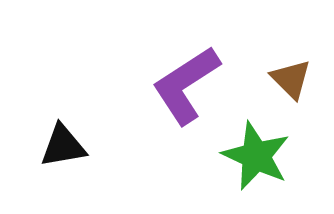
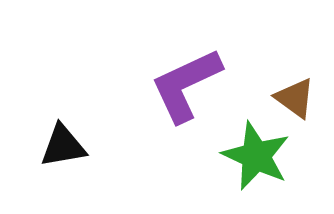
brown triangle: moved 4 px right, 19 px down; rotated 9 degrees counterclockwise
purple L-shape: rotated 8 degrees clockwise
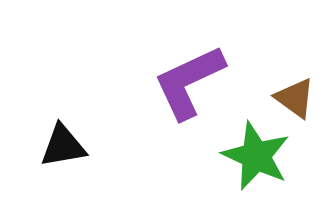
purple L-shape: moved 3 px right, 3 px up
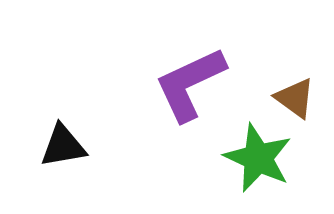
purple L-shape: moved 1 px right, 2 px down
green star: moved 2 px right, 2 px down
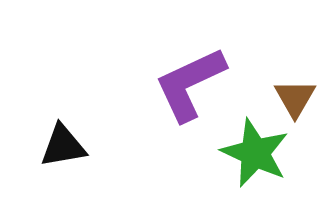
brown triangle: rotated 24 degrees clockwise
green star: moved 3 px left, 5 px up
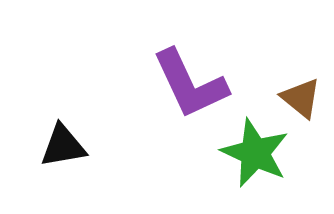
purple L-shape: rotated 90 degrees counterclockwise
brown triangle: moved 6 px right; rotated 21 degrees counterclockwise
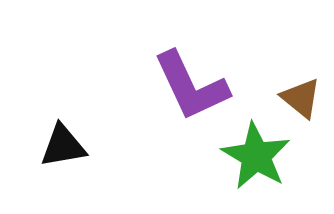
purple L-shape: moved 1 px right, 2 px down
green star: moved 1 px right, 3 px down; rotated 6 degrees clockwise
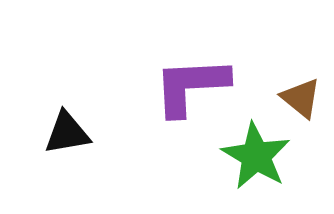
purple L-shape: rotated 112 degrees clockwise
black triangle: moved 4 px right, 13 px up
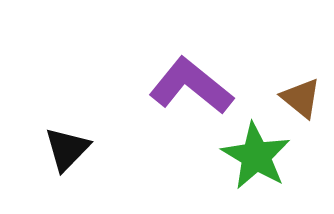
purple L-shape: rotated 42 degrees clockwise
black triangle: moved 16 px down; rotated 36 degrees counterclockwise
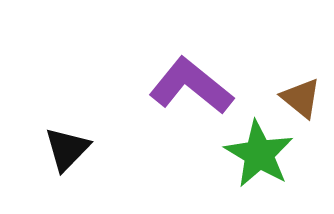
green star: moved 3 px right, 2 px up
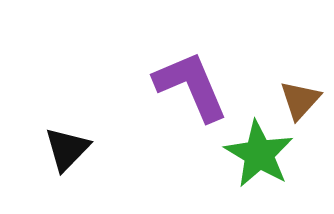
purple L-shape: rotated 28 degrees clockwise
brown triangle: moved 1 px left, 2 px down; rotated 33 degrees clockwise
